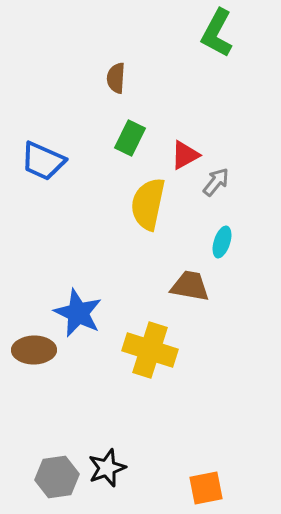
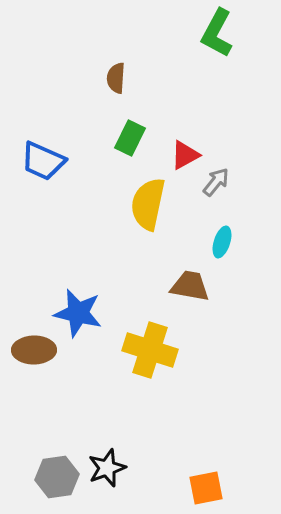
blue star: rotated 12 degrees counterclockwise
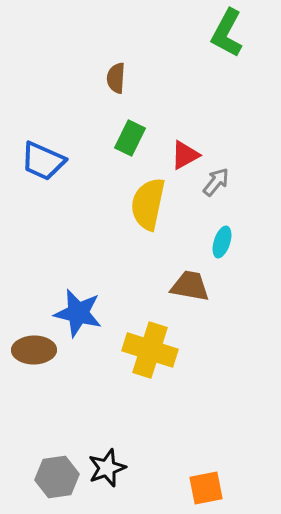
green L-shape: moved 10 px right
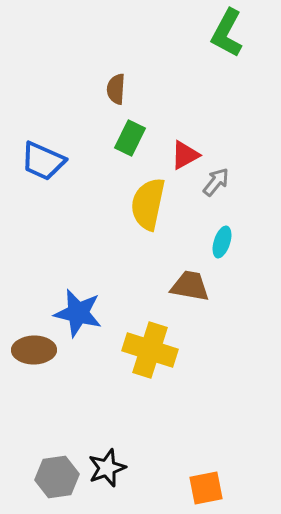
brown semicircle: moved 11 px down
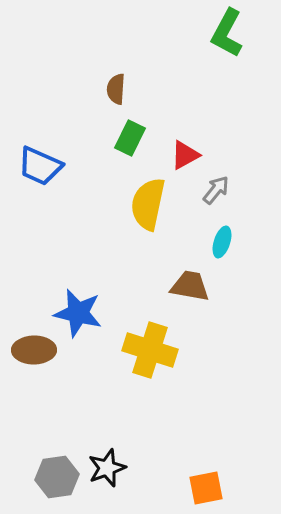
blue trapezoid: moved 3 px left, 5 px down
gray arrow: moved 8 px down
